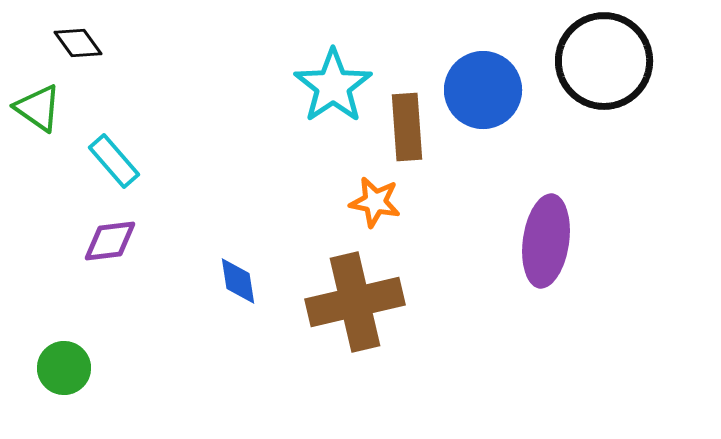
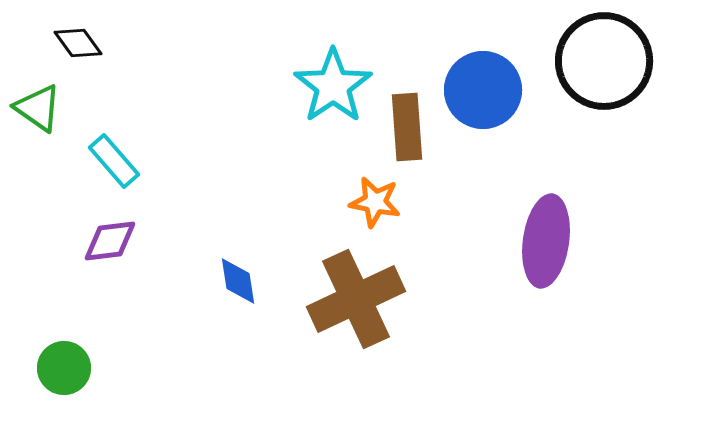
brown cross: moved 1 px right, 3 px up; rotated 12 degrees counterclockwise
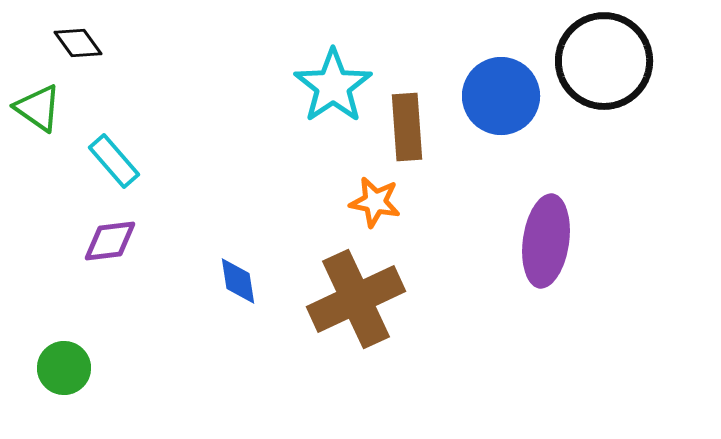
blue circle: moved 18 px right, 6 px down
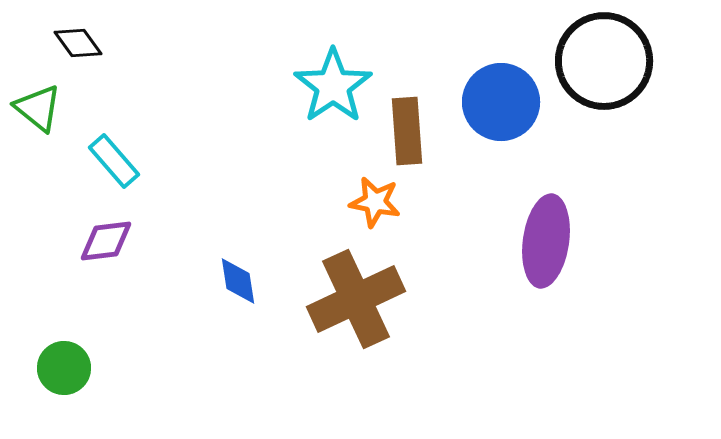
blue circle: moved 6 px down
green triangle: rotated 4 degrees clockwise
brown rectangle: moved 4 px down
purple diamond: moved 4 px left
